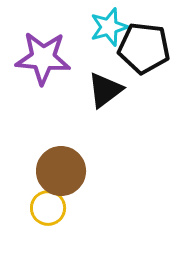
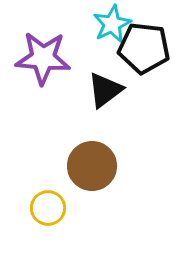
cyan star: moved 3 px right, 3 px up; rotated 9 degrees counterclockwise
brown circle: moved 31 px right, 5 px up
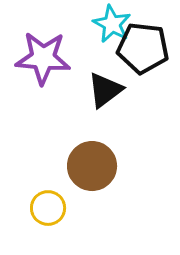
cyan star: rotated 18 degrees counterclockwise
black pentagon: moved 1 px left
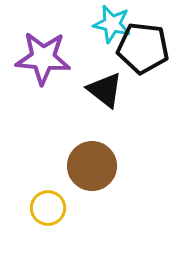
cyan star: rotated 15 degrees counterclockwise
black triangle: rotated 45 degrees counterclockwise
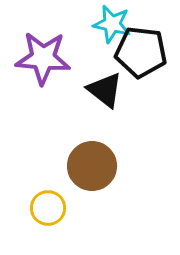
black pentagon: moved 2 px left, 4 px down
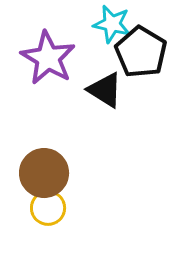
black pentagon: rotated 24 degrees clockwise
purple star: moved 5 px right; rotated 26 degrees clockwise
black triangle: rotated 6 degrees counterclockwise
brown circle: moved 48 px left, 7 px down
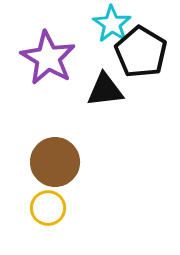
cyan star: rotated 21 degrees clockwise
black triangle: rotated 39 degrees counterclockwise
brown circle: moved 11 px right, 11 px up
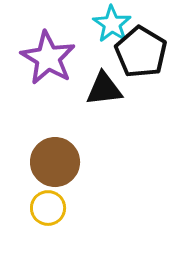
black triangle: moved 1 px left, 1 px up
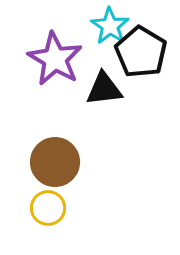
cyan star: moved 2 px left, 2 px down
purple star: moved 7 px right, 1 px down
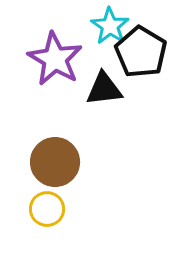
yellow circle: moved 1 px left, 1 px down
